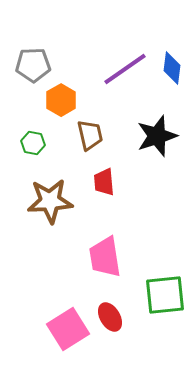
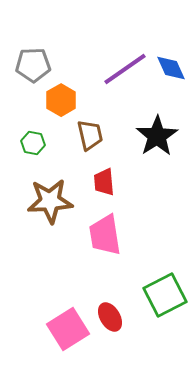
blue diamond: moved 1 px left; rotated 32 degrees counterclockwise
black star: rotated 15 degrees counterclockwise
pink trapezoid: moved 22 px up
green square: rotated 21 degrees counterclockwise
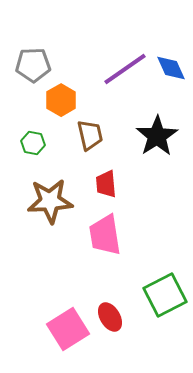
red trapezoid: moved 2 px right, 2 px down
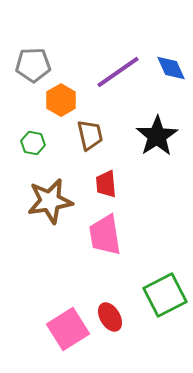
purple line: moved 7 px left, 3 px down
brown star: rotated 6 degrees counterclockwise
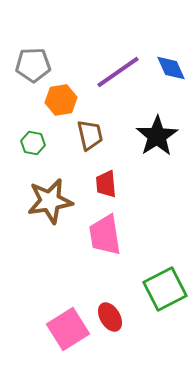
orange hexagon: rotated 20 degrees clockwise
green square: moved 6 px up
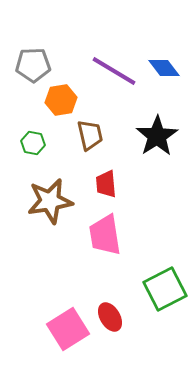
blue diamond: moved 7 px left; rotated 12 degrees counterclockwise
purple line: moved 4 px left, 1 px up; rotated 66 degrees clockwise
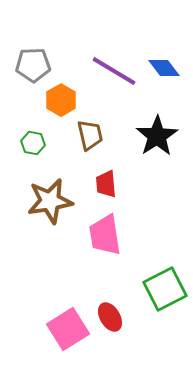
orange hexagon: rotated 20 degrees counterclockwise
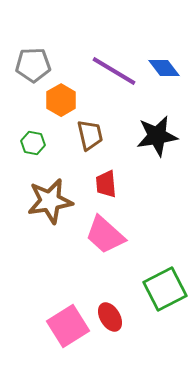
black star: rotated 24 degrees clockwise
pink trapezoid: rotated 39 degrees counterclockwise
pink square: moved 3 px up
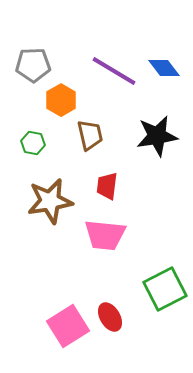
red trapezoid: moved 1 px right, 2 px down; rotated 12 degrees clockwise
pink trapezoid: rotated 36 degrees counterclockwise
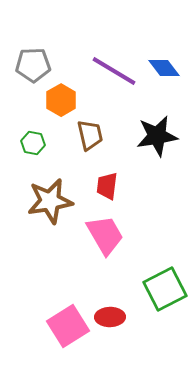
pink trapezoid: rotated 126 degrees counterclockwise
red ellipse: rotated 60 degrees counterclockwise
